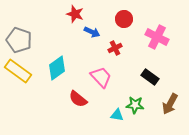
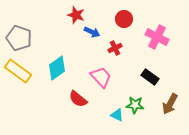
red star: moved 1 px right, 1 px down
gray pentagon: moved 2 px up
cyan triangle: rotated 16 degrees clockwise
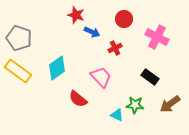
brown arrow: rotated 25 degrees clockwise
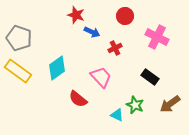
red circle: moved 1 px right, 3 px up
green star: rotated 18 degrees clockwise
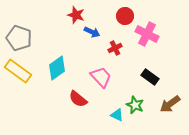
pink cross: moved 10 px left, 3 px up
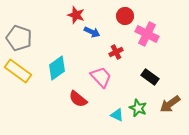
red cross: moved 1 px right, 4 px down
green star: moved 3 px right, 3 px down
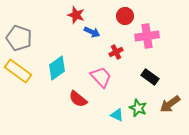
pink cross: moved 2 px down; rotated 35 degrees counterclockwise
